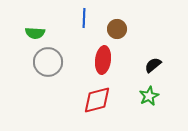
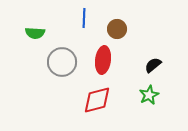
gray circle: moved 14 px right
green star: moved 1 px up
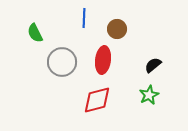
green semicircle: rotated 60 degrees clockwise
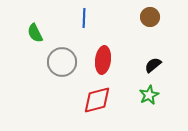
brown circle: moved 33 px right, 12 px up
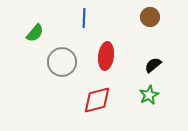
green semicircle: rotated 114 degrees counterclockwise
red ellipse: moved 3 px right, 4 px up
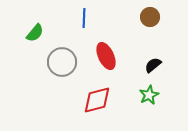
red ellipse: rotated 32 degrees counterclockwise
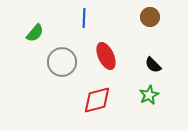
black semicircle: rotated 96 degrees counterclockwise
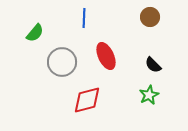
red diamond: moved 10 px left
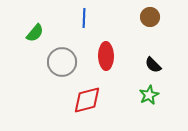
red ellipse: rotated 24 degrees clockwise
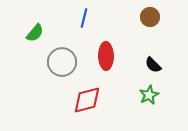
blue line: rotated 12 degrees clockwise
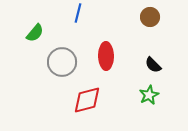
blue line: moved 6 px left, 5 px up
